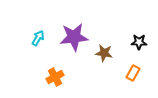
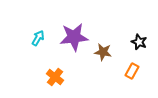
black star: rotated 21 degrees clockwise
brown star: moved 1 px left, 1 px up
orange rectangle: moved 1 px left, 2 px up
orange cross: rotated 24 degrees counterclockwise
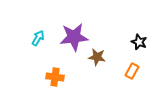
brown star: moved 6 px left, 5 px down
orange cross: rotated 30 degrees counterclockwise
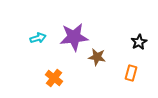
cyan arrow: rotated 42 degrees clockwise
black star: rotated 21 degrees clockwise
orange rectangle: moved 1 px left, 2 px down; rotated 14 degrees counterclockwise
orange cross: moved 1 px left, 1 px down; rotated 30 degrees clockwise
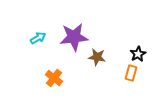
cyan arrow: rotated 14 degrees counterclockwise
black star: moved 1 px left, 12 px down
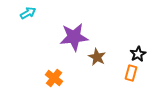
cyan arrow: moved 10 px left, 25 px up
brown star: rotated 18 degrees clockwise
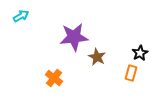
cyan arrow: moved 7 px left, 3 px down
black star: moved 2 px right, 1 px up
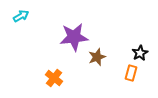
brown star: rotated 24 degrees clockwise
